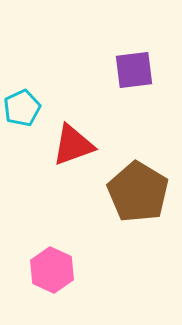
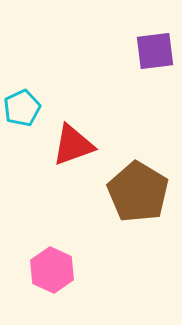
purple square: moved 21 px right, 19 px up
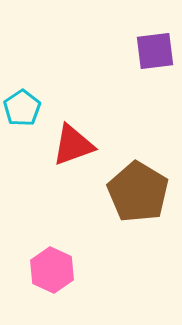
cyan pentagon: rotated 9 degrees counterclockwise
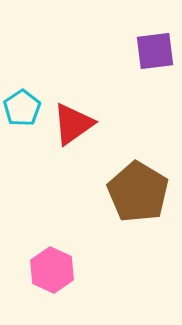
red triangle: moved 21 px up; rotated 15 degrees counterclockwise
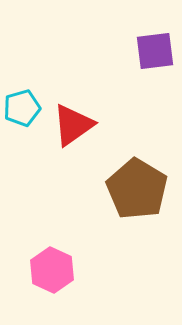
cyan pentagon: rotated 18 degrees clockwise
red triangle: moved 1 px down
brown pentagon: moved 1 px left, 3 px up
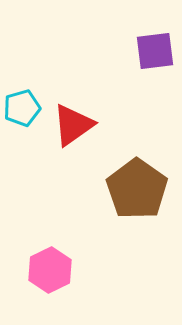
brown pentagon: rotated 4 degrees clockwise
pink hexagon: moved 2 px left; rotated 9 degrees clockwise
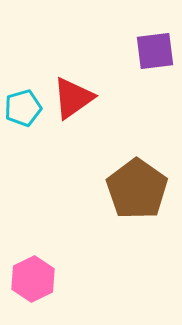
cyan pentagon: moved 1 px right
red triangle: moved 27 px up
pink hexagon: moved 17 px left, 9 px down
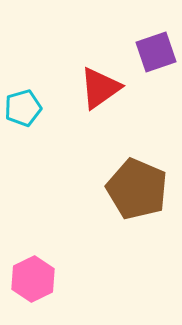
purple square: moved 1 px right, 1 px down; rotated 12 degrees counterclockwise
red triangle: moved 27 px right, 10 px up
brown pentagon: rotated 12 degrees counterclockwise
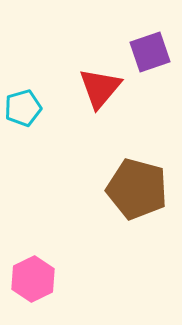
purple square: moved 6 px left
red triangle: rotated 15 degrees counterclockwise
brown pentagon: rotated 8 degrees counterclockwise
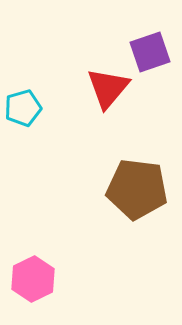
red triangle: moved 8 px right
brown pentagon: rotated 8 degrees counterclockwise
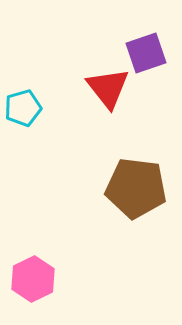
purple square: moved 4 px left, 1 px down
red triangle: rotated 18 degrees counterclockwise
brown pentagon: moved 1 px left, 1 px up
